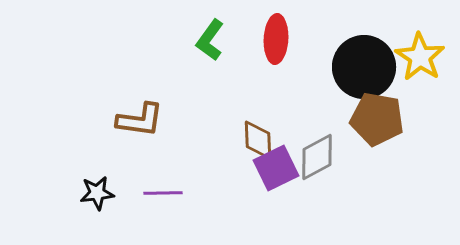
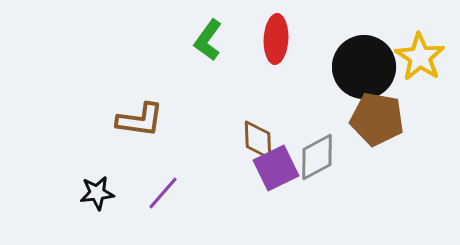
green L-shape: moved 2 px left
purple line: rotated 48 degrees counterclockwise
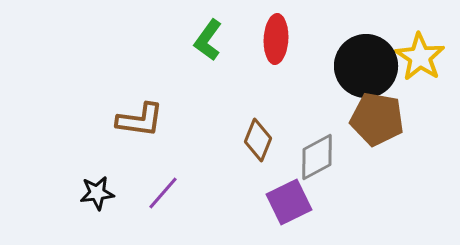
black circle: moved 2 px right, 1 px up
brown diamond: rotated 24 degrees clockwise
purple square: moved 13 px right, 34 px down
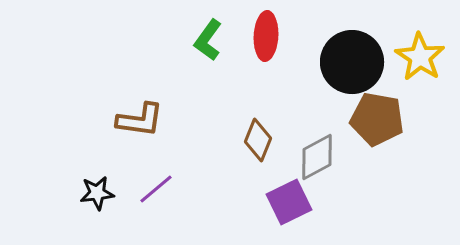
red ellipse: moved 10 px left, 3 px up
black circle: moved 14 px left, 4 px up
purple line: moved 7 px left, 4 px up; rotated 9 degrees clockwise
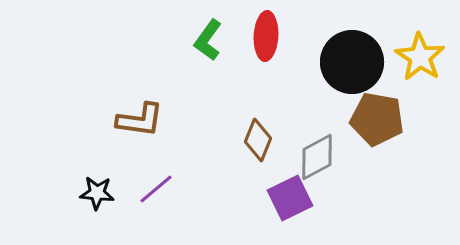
black star: rotated 12 degrees clockwise
purple square: moved 1 px right, 4 px up
